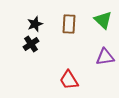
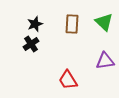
green triangle: moved 1 px right, 2 px down
brown rectangle: moved 3 px right
purple triangle: moved 4 px down
red trapezoid: moved 1 px left
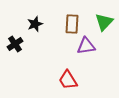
green triangle: rotated 30 degrees clockwise
black cross: moved 16 px left
purple triangle: moved 19 px left, 15 px up
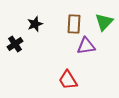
brown rectangle: moved 2 px right
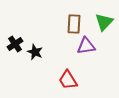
black star: moved 28 px down; rotated 28 degrees counterclockwise
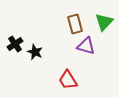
brown rectangle: moved 1 px right; rotated 18 degrees counterclockwise
purple triangle: rotated 24 degrees clockwise
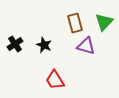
brown rectangle: moved 1 px up
black star: moved 9 px right, 7 px up
red trapezoid: moved 13 px left
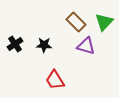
brown rectangle: moved 1 px right, 1 px up; rotated 30 degrees counterclockwise
black star: rotated 21 degrees counterclockwise
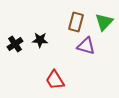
brown rectangle: rotated 60 degrees clockwise
black star: moved 4 px left, 5 px up
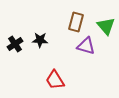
green triangle: moved 2 px right, 4 px down; rotated 24 degrees counterclockwise
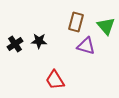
black star: moved 1 px left, 1 px down
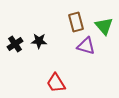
brown rectangle: rotated 30 degrees counterclockwise
green triangle: moved 2 px left
red trapezoid: moved 1 px right, 3 px down
